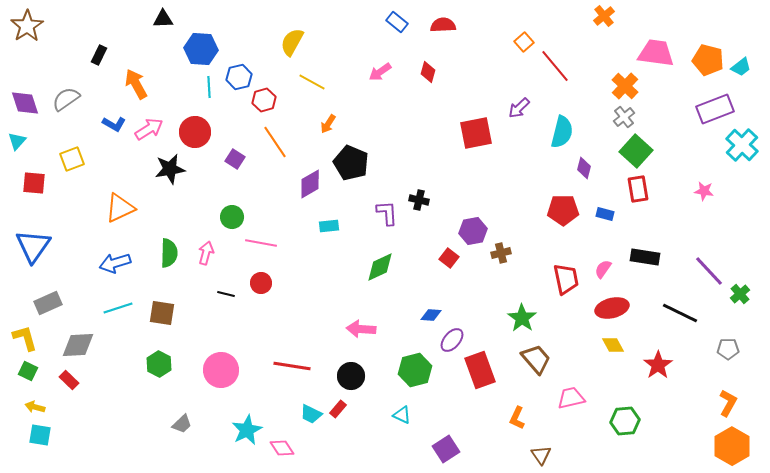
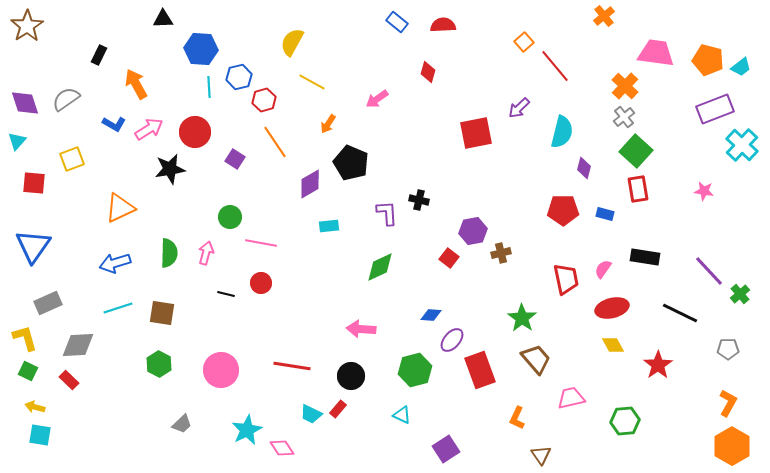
pink arrow at (380, 72): moved 3 px left, 27 px down
green circle at (232, 217): moved 2 px left
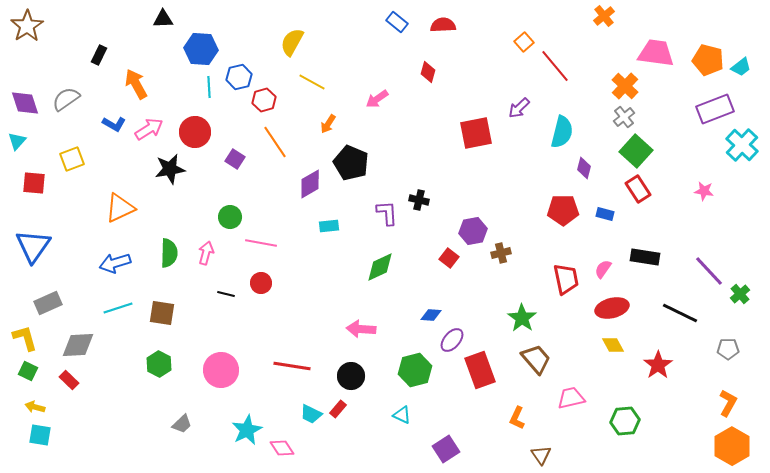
red rectangle at (638, 189): rotated 24 degrees counterclockwise
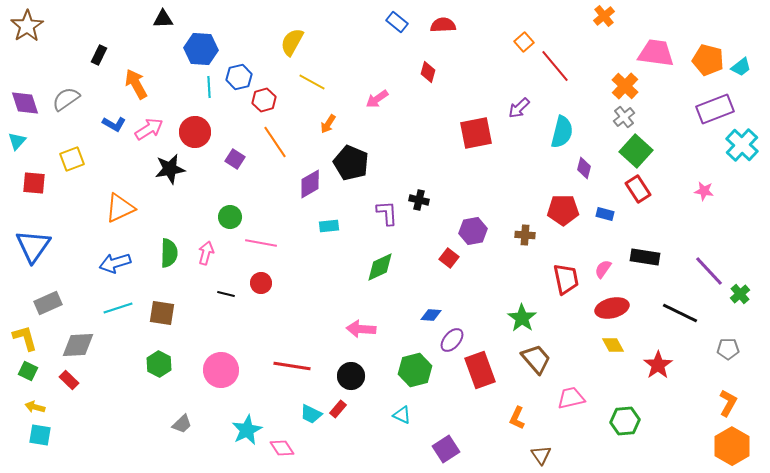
brown cross at (501, 253): moved 24 px right, 18 px up; rotated 18 degrees clockwise
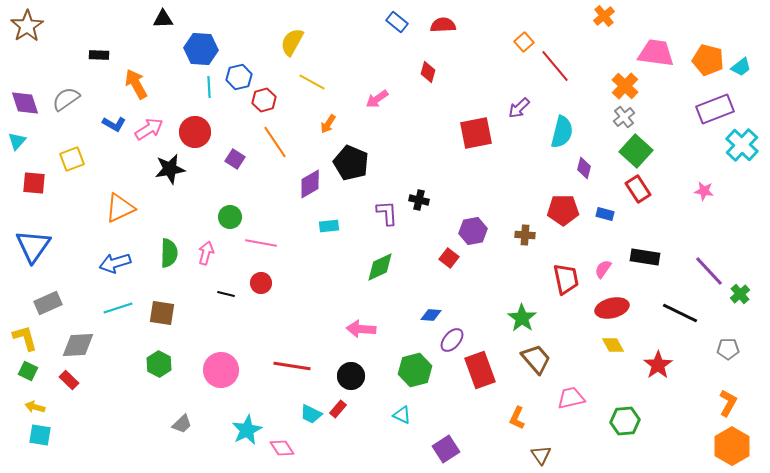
black rectangle at (99, 55): rotated 66 degrees clockwise
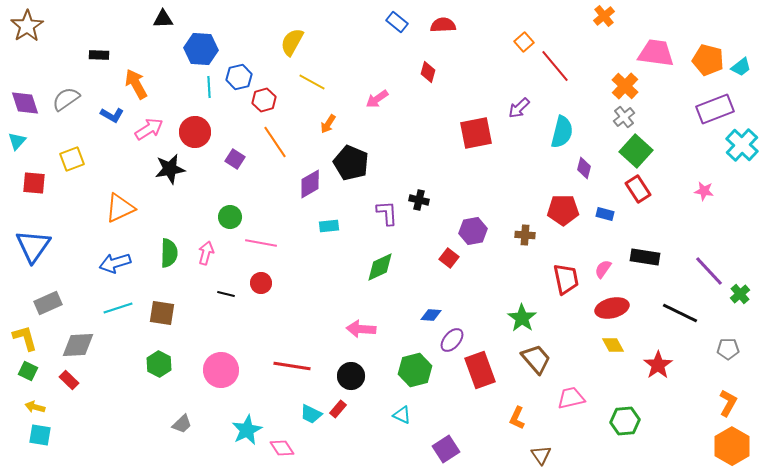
blue L-shape at (114, 124): moved 2 px left, 9 px up
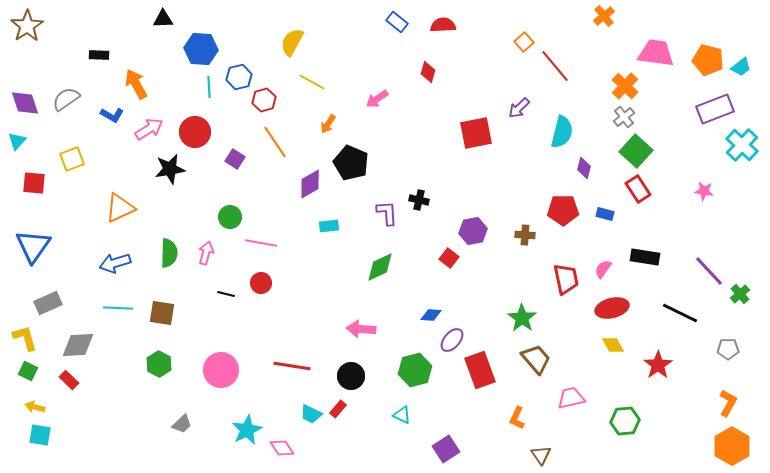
cyan line at (118, 308): rotated 20 degrees clockwise
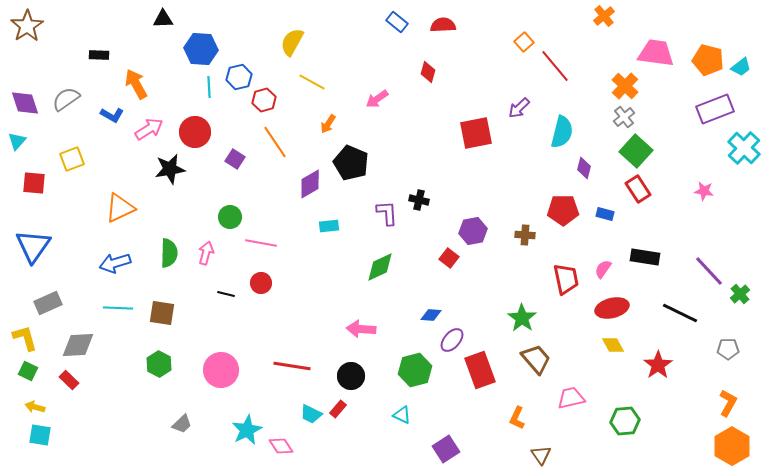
cyan cross at (742, 145): moved 2 px right, 3 px down
pink diamond at (282, 448): moved 1 px left, 2 px up
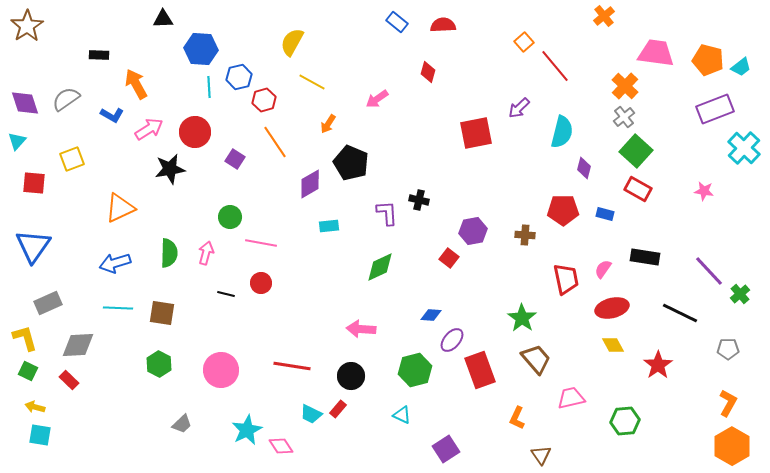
red rectangle at (638, 189): rotated 28 degrees counterclockwise
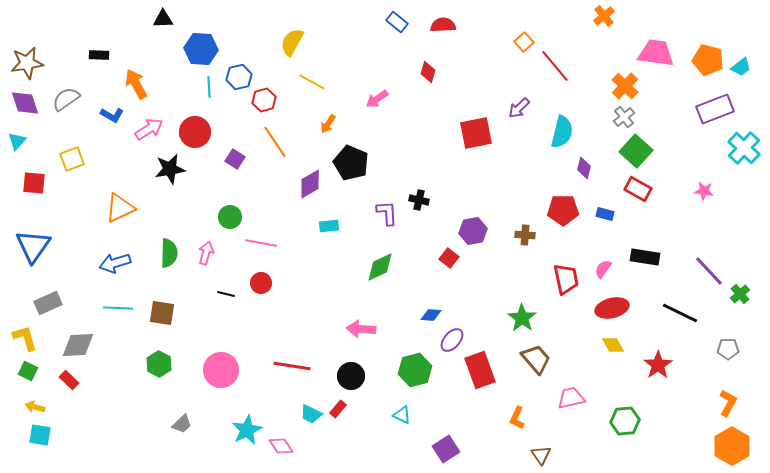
brown star at (27, 26): moved 37 px down; rotated 24 degrees clockwise
